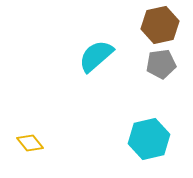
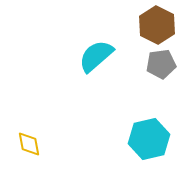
brown hexagon: moved 3 px left; rotated 21 degrees counterclockwise
yellow diamond: moved 1 px left, 1 px down; rotated 28 degrees clockwise
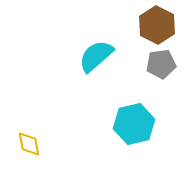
cyan hexagon: moved 15 px left, 15 px up
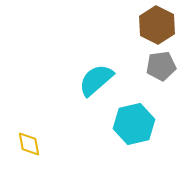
cyan semicircle: moved 24 px down
gray pentagon: moved 2 px down
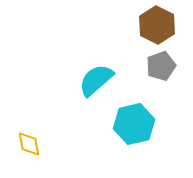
gray pentagon: rotated 12 degrees counterclockwise
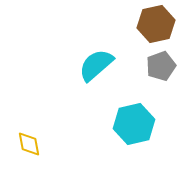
brown hexagon: moved 1 px left, 1 px up; rotated 21 degrees clockwise
cyan semicircle: moved 15 px up
